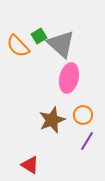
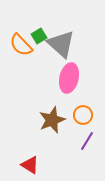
orange semicircle: moved 3 px right, 1 px up
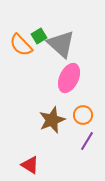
pink ellipse: rotated 12 degrees clockwise
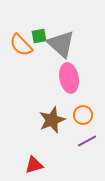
green square: rotated 21 degrees clockwise
pink ellipse: rotated 36 degrees counterclockwise
purple line: rotated 30 degrees clockwise
red triangle: moved 4 px right; rotated 48 degrees counterclockwise
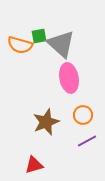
orange semicircle: moved 1 px left; rotated 30 degrees counterclockwise
brown star: moved 6 px left, 2 px down
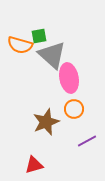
gray triangle: moved 9 px left, 11 px down
orange circle: moved 9 px left, 6 px up
